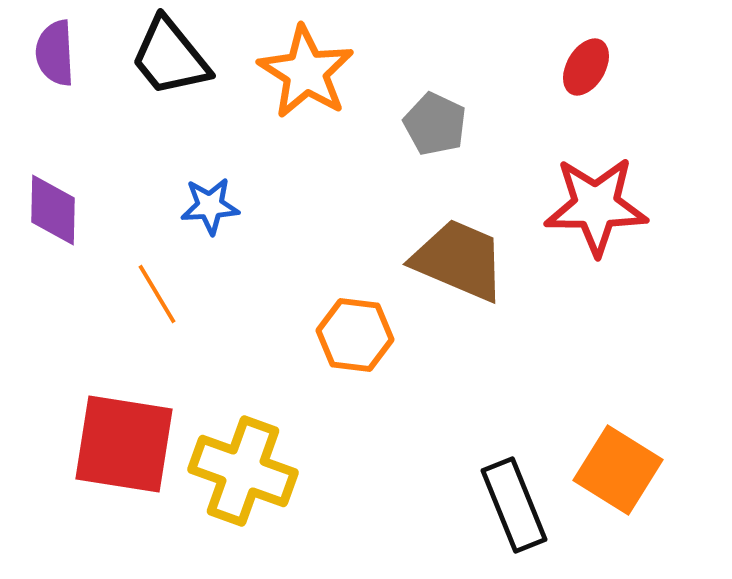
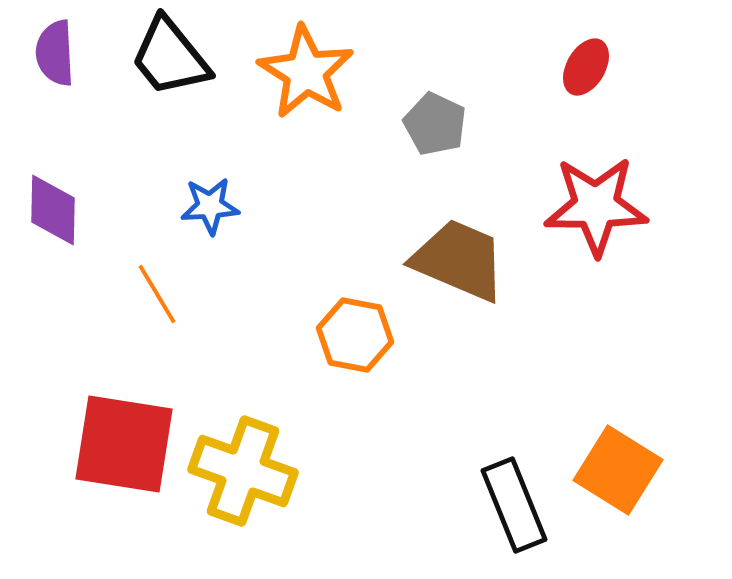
orange hexagon: rotated 4 degrees clockwise
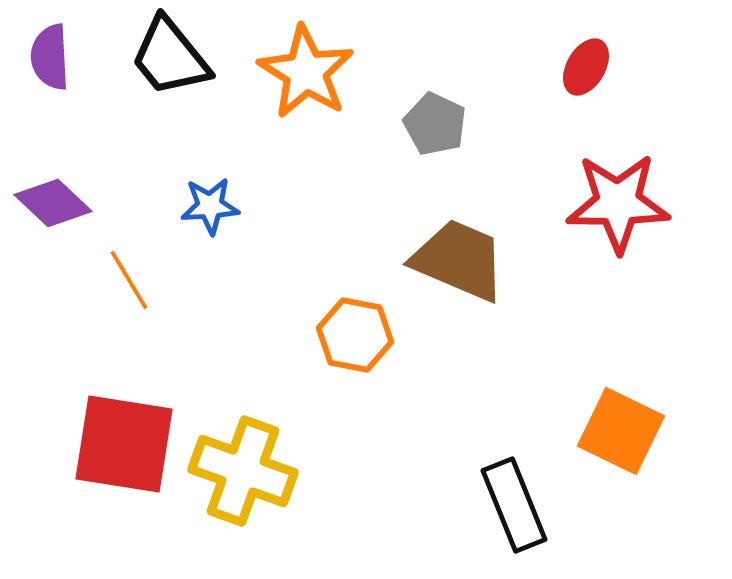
purple semicircle: moved 5 px left, 4 px down
red star: moved 22 px right, 3 px up
purple diamond: moved 7 px up; rotated 48 degrees counterclockwise
orange line: moved 28 px left, 14 px up
orange square: moved 3 px right, 39 px up; rotated 6 degrees counterclockwise
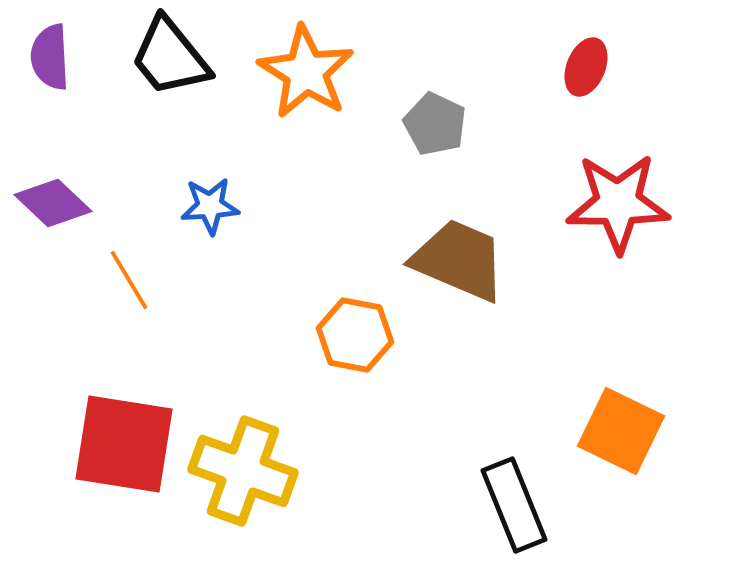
red ellipse: rotated 8 degrees counterclockwise
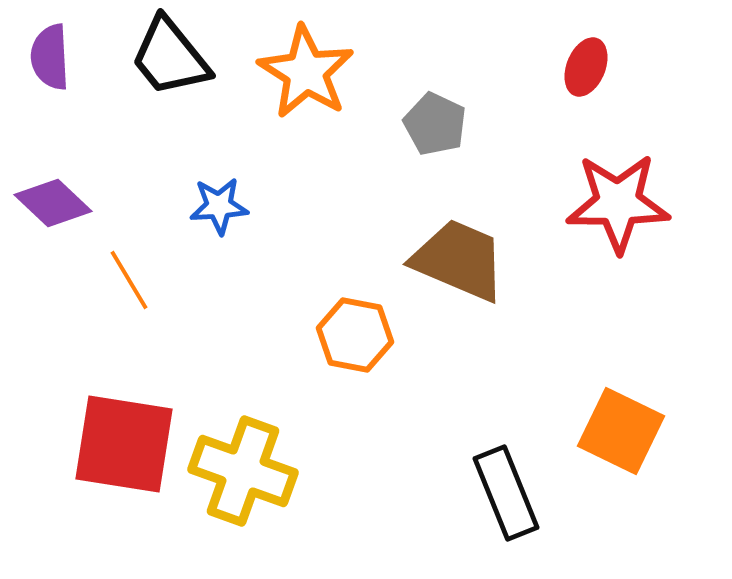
blue star: moved 9 px right
black rectangle: moved 8 px left, 12 px up
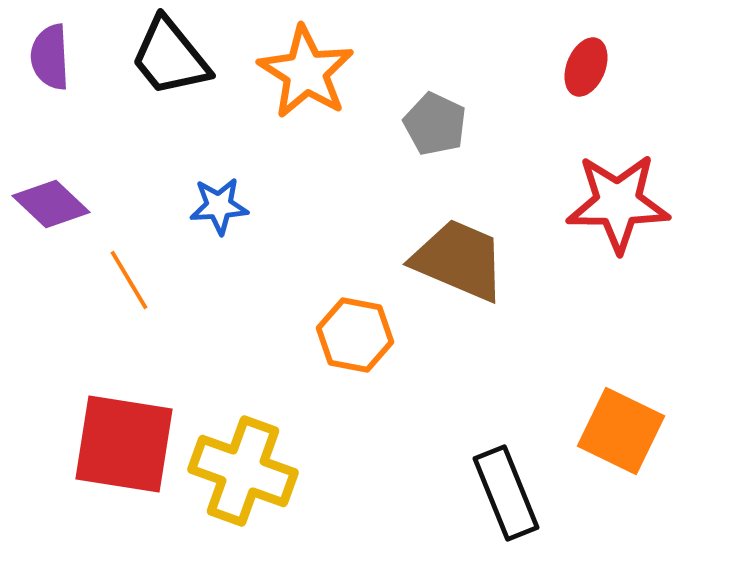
purple diamond: moved 2 px left, 1 px down
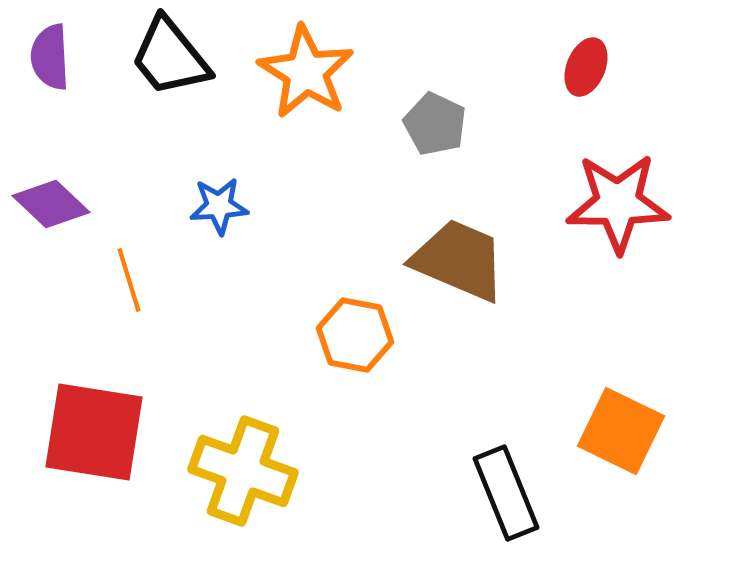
orange line: rotated 14 degrees clockwise
red square: moved 30 px left, 12 px up
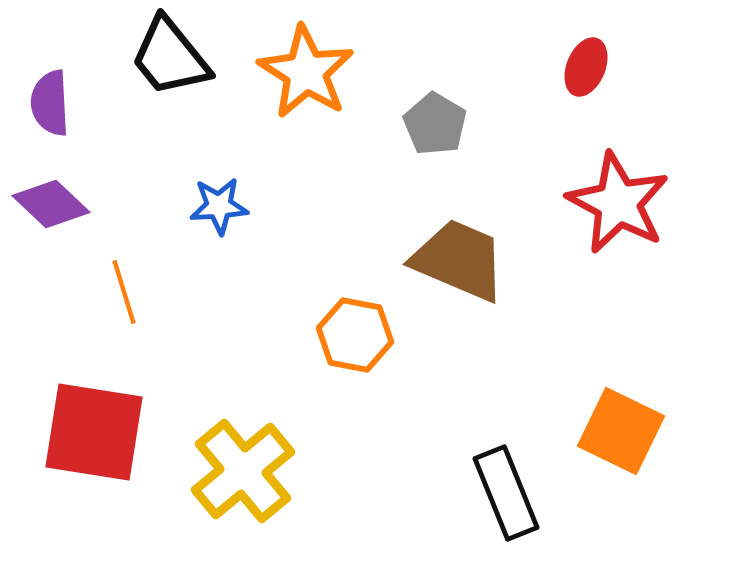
purple semicircle: moved 46 px down
gray pentagon: rotated 6 degrees clockwise
red star: rotated 28 degrees clockwise
orange line: moved 5 px left, 12 px down
yellow cross: rotated 30 degrees clockwise
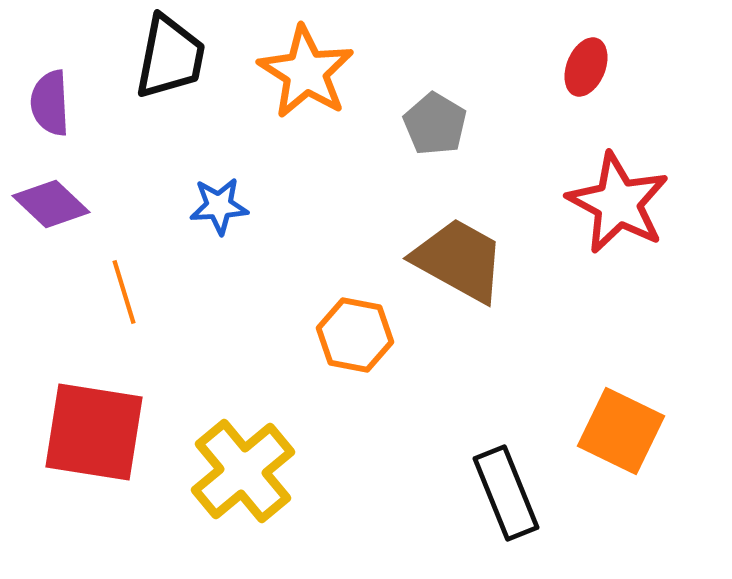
black trapezoid: rotated 130 degrees counterclockwise
brown trapezoid: rotated 6 degrees clockwise
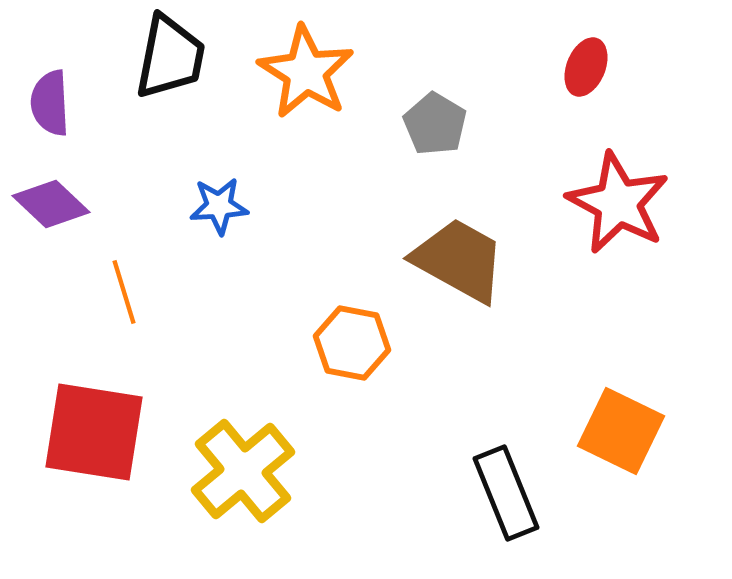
orange hexagon: moved 3 px left, 8 px down
